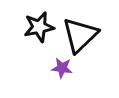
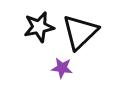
black triangle: moved 3 px up
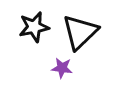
black star: moved 5 px left
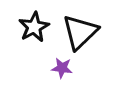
black star: rotated 16 degrees counterclockwise
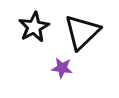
black triangle: moved 2 px right
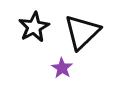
purple star: rotated 25 degrees clockwise
